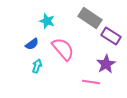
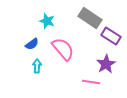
cyan arrow: rotated 16 degrees counterclockwise
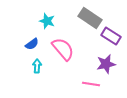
purple star: rotated 18 degrees clockwise
pink line: moved 2 px down
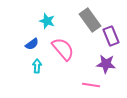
gray rectangle: moved 2 px down; rotated 20 degrees clockwise
purple rectangle: rotated 36 degrees clockwise
purple star: rotated 18 degrees clockwise
pink line: moved 1 px down
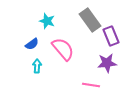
purple star: moved 1 px right, 1 px up; rotated 12 degrees counterclockwise
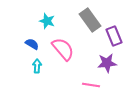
purple rectangle: moved 3 px right
blue semicircle: rotated 112 degrees counterclockwise
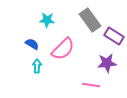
cyan star: moved 1 px up; rotated 14 degrees counterclockwise
purple rectangle: rotated 36 degrees counterclockwise
pink semicircle: rotated 85 degrees clockwise
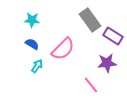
cyan star: moved 15 px left
purple rectangle: moved 1 px left
cyan arrow: rotated 32 degrees clockwise
pink line: rotated 42 degrees clockwise
